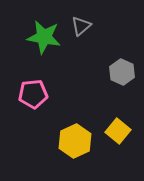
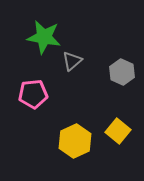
gray triangle: moved 9 px left, 35 px down
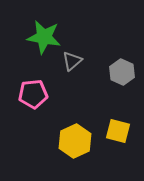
yellow square: rotated 25 degrees counterclockwise
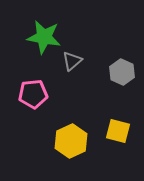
yellow hexagon: moved 4 px left
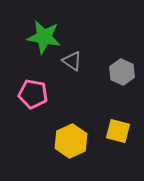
gray triangle: rotated 45 degrees counterclockwise
pink pentagon: rotated 16 degrees clockwise
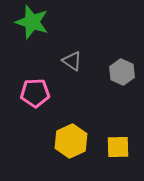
green star: moved 12 px left, 15 px up; rotated 8 degrees clockwise
pink pentagon: moved 2 px right, 1 px up; rotated 12 degrees counterclockwise
yellow square: moved 16 px down; rotated 15 degrees counterclockwise
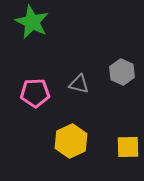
green star: rotated 8 degrees clockwise
gray triangle: moved 7 px right, 23 px down; rotated 20 degrees counterclockwise
yellow square: moved 10 px right
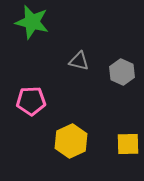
green star: rotated 12 degrees counterclockwise
gray triangle: moved 23 px up
pink pentagon: moved 4 px left, 8 px down
yellow square: moved 3 px up
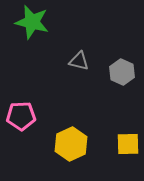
pink pentagon: moved 10 px left, 15 px down
yellow hexagon: moved 3 px down
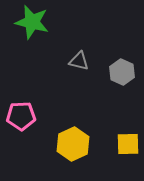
yellow hexagon: moved 2 px right
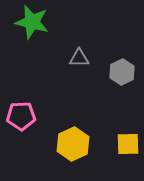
gray triangle: moved 3 px up; rotated 15 degrees counterclockwise
gray hexagon: rotated 10 degrees clockwise
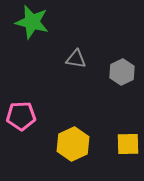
gray triangle: moved 3 px left, 1 px down; rotated 10 degrees clockwise
